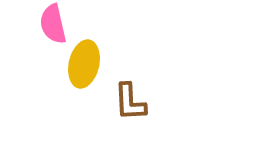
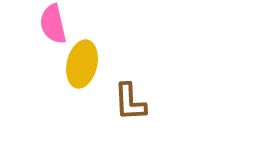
yellow ellipse: moved 2 px left
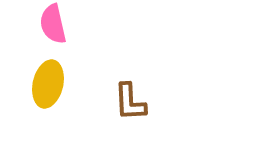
yellow ellipse: moved 34 px left, 20 px down
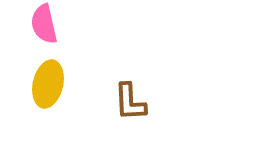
pink semicircle: moved 9 px left
